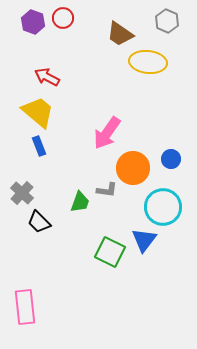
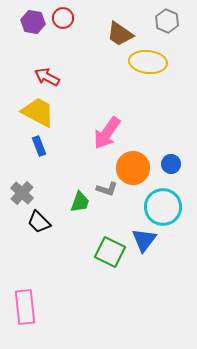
purple hexagon: rotated 10 degrees counterclockwise
yellow trapezoid: rotated 12 degrees counterclockwise
blue circle: moved 5 px down
gray L-shape: moved 1 px up; rotated 10 degrees clockwise
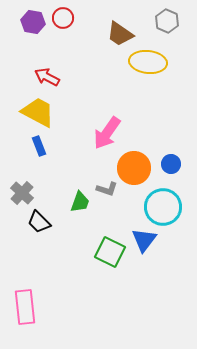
orange circle: moved 1 px right
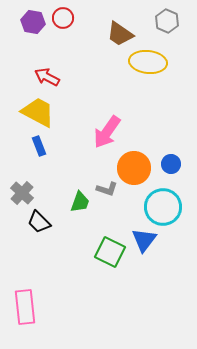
pink arrow: moved 1 px up
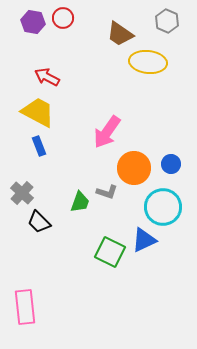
gray L-shape: moved 3 px down
blue triangle: rotated 28 degrees clockwise
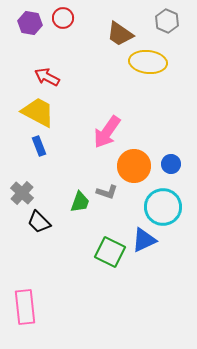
purple hexagon: moved 3 px left, 1 px down
orange circle: moved 2 px up
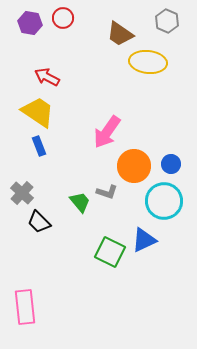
yellow trapezoid: rotated 6 degrees clockwise
green trapezoid: rotated 60 degrees counterclockwise
cyan circle: moved 1 px right, 6 px up
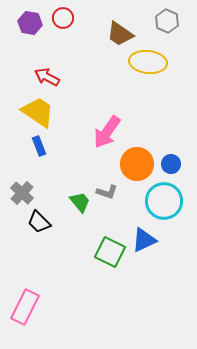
orange circle: moved 3 px right, 2 px up
pink rectangle: rotated 32 degrees clockwise
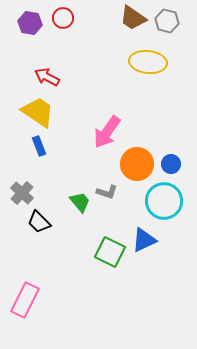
gray hexagon: rotated 10 degrees counterclockwise
brown trapezoid: moved 13 px right, 16 px up
pink rectangle: moved 7 px up
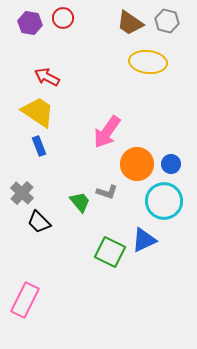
brown trapezoid: moved 3 px left, 5 px down
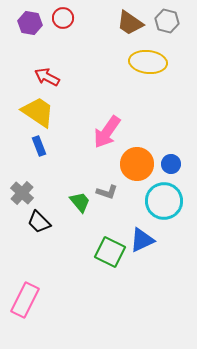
blue triangle: moved 2 px left
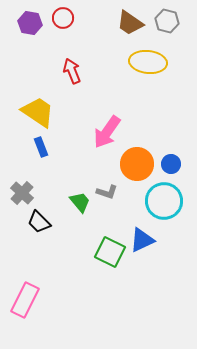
red arrow: moved 25 px right, 6 px up; rotated 40 degrees clockwise
blue rectangle: moved 2 px right, 1 px down
